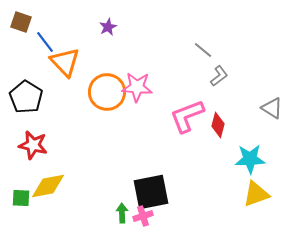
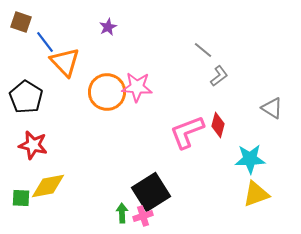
pink L-shape: moved 16 px down
black square: rotated 21 degrees counterclockwise
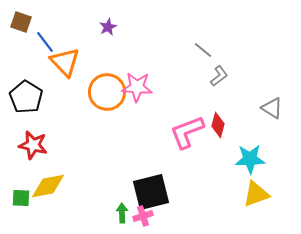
black square: rotated 18 degrees clockwise
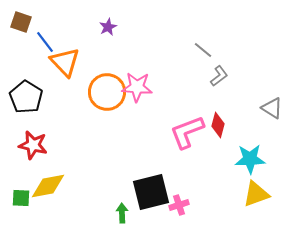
pink cross: moved 36 px right, 11 px up
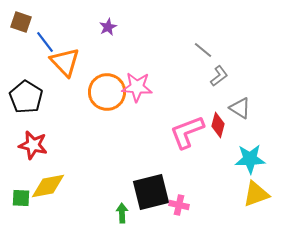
gray triangle: moved 32 px left
pink cross: rotated 30 degrees clockwise
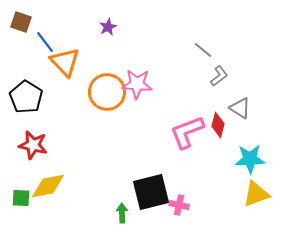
pink star: moved 3 px up
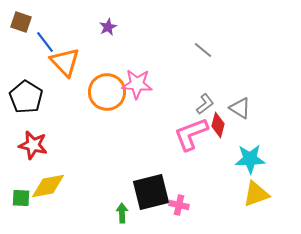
gray L-shape: moved 14 px left, 28 px down
pink L-shape: moved 4 px right, 2 px down
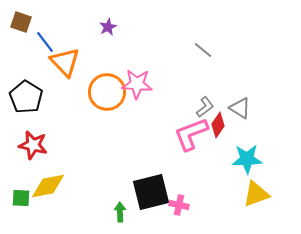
gray L-shape: moved 3 px down
red diamond: rotated 20 degrees clockwise
cyan star: moved 3 px left
green arrow: moved 2 px left, 1 px up
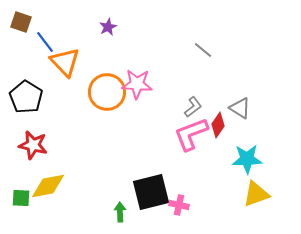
gray L-shape: moved 12 px left
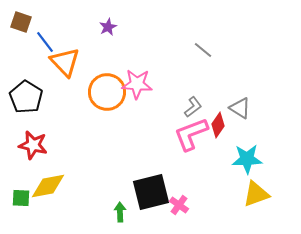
pink cross: rotated 24 degrees clockwise
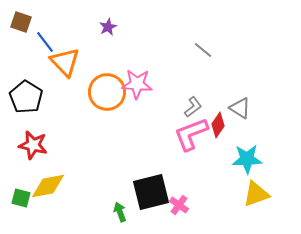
green square: rotated 12 degrees clockwise
green arrow: rotated 18 degrees counterclockwise
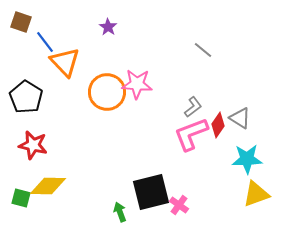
purple star: rotated 12 degrees counterclockwise
gray triangle: moved 10 px down
yellow diamond: rotated 12 degrees clockwise
